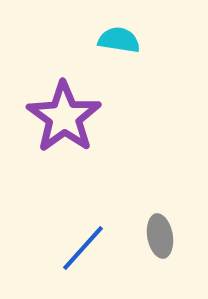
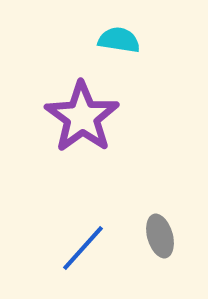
purple star: moved 18 px right
gray ellipse: rotated 6 degrees counterclockwise
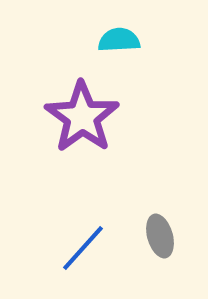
cyan semicircle: rotated 12 degrees counterclockwise
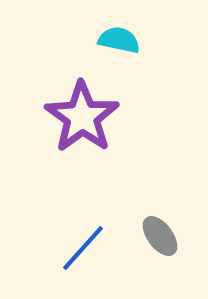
cyan semicircle: rotated 15 degrees clockwise
gray ellipse: rotated 21 degrees counterclockwise
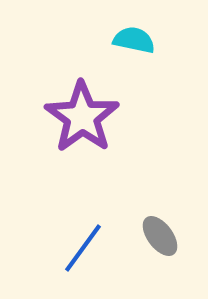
cyan semicircle: moved 15 px right
blue line: rotated 6 degrees counterclockwise
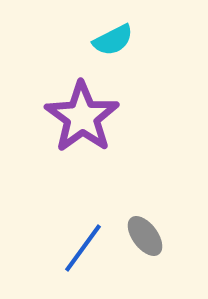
cyan semicircle: moved 21 px left; rotated 141 degrees clockwise
gray ellipse: moved 15 px left
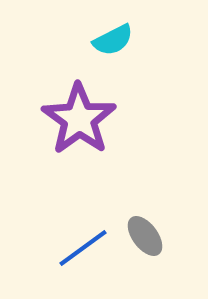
purple star: moved 3 px left, 2 px down
blue line: rotated 18 degrees clockwise
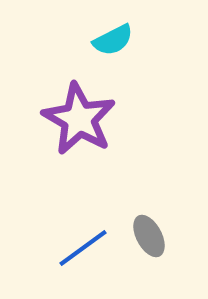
purple star: rotated 6 degrees counterclockwise
gray ellipse: moved 4 px right; rotated 9 degrees clockwise
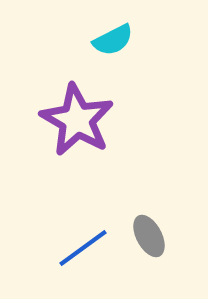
purple star: moved 2 px left, 1 px down
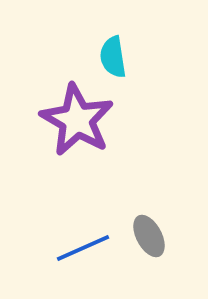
cyan semicircle: moved 17 px down; rotated 108 degrees clockwise
blue line: rotated 12 degrees clockwise
